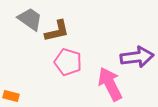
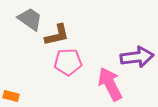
brown L-shape: moved 4 px down
pink pentagon: rotated 20 degrees counterclockwise
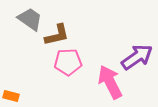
purple arrow: rotated 28 degrees counterclockwise
pink arrow: moved 2 px up
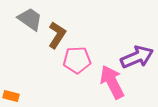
brown L-shape: rotated 44 degrees counterclockwise
purple arrow: rotated 12 degrees clockwise
pink pentagon: moved 9 px right, 2 px up
pink arrow: moved 2 px right
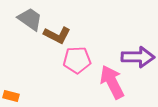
brown L-shape: rotated 84 degrees clockwise
purple arrow: moved 1 px right; rotated 24 degrees clockwise
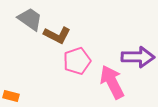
pink pentagon: moved 1 px down; rotated 16 degrees counterclockwise
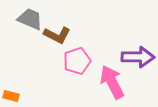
gray trapezoid: rotated 12 degrees counterclockwise
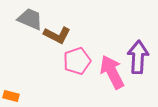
purple arrow: rotated 88 degrees counterclockwise
pink arrow: moved 10 px up
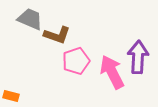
brown L-shape: rotated 8 degrees counterclockwise
pink pentagon: moved 1 px left
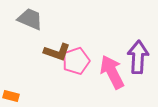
brown L-shape: moved 17 px down
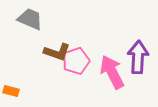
orange rectangle: moved 5 px up
